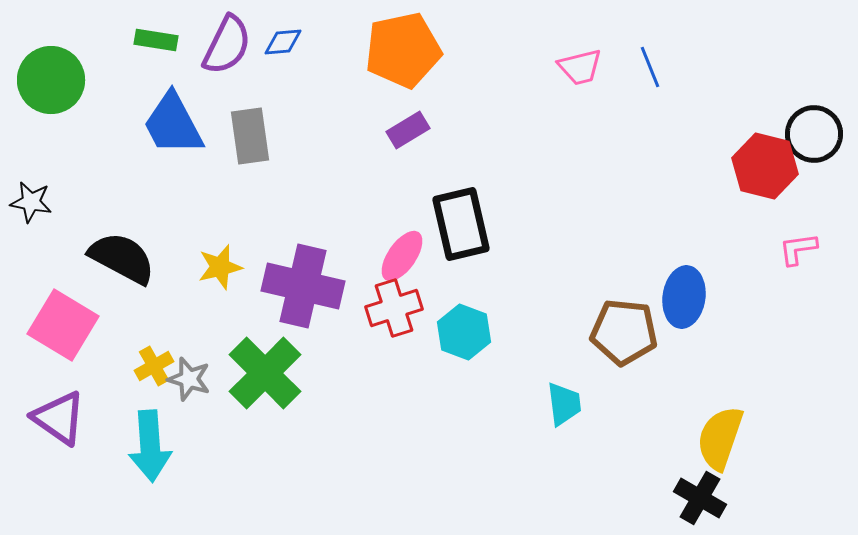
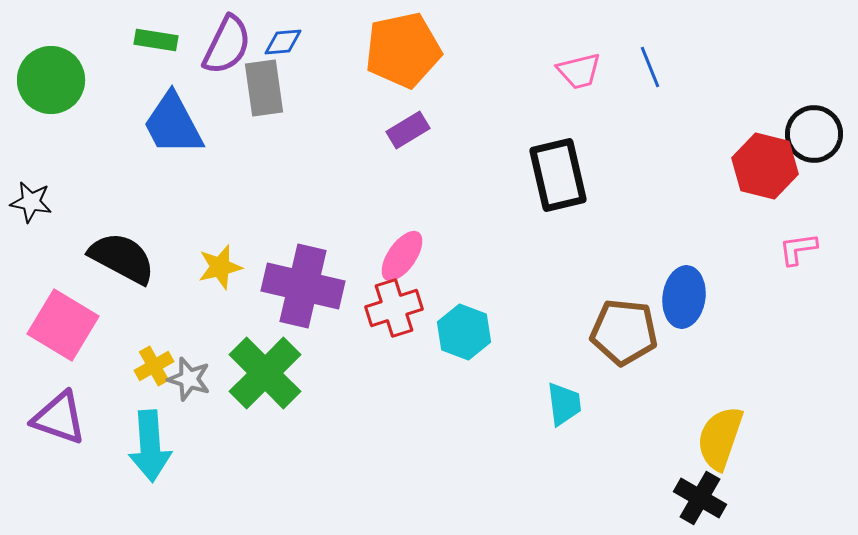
pink trapezoid: moved 1 px left, 4 px down
gray rectangle: moved 14 px right, 48 px up
black rectangle: moved 97 px right, 49 px up
purple triangle: rotated 16 degrees counterclockwise
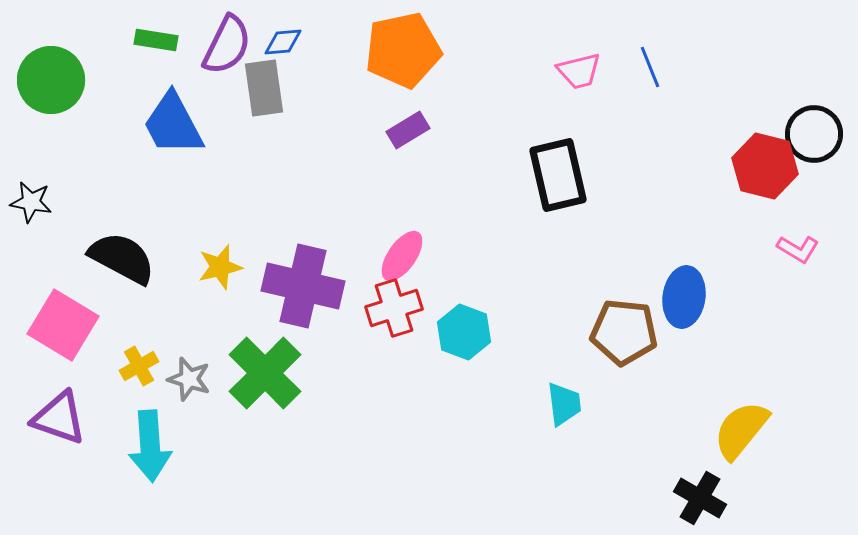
pink L-shape: rotated 141 degrees counterclockwise
yellow cross: moved 15 px left
yellow semicircle: moved 21 px right, 8 px up; rotated 20 degrees clockwise
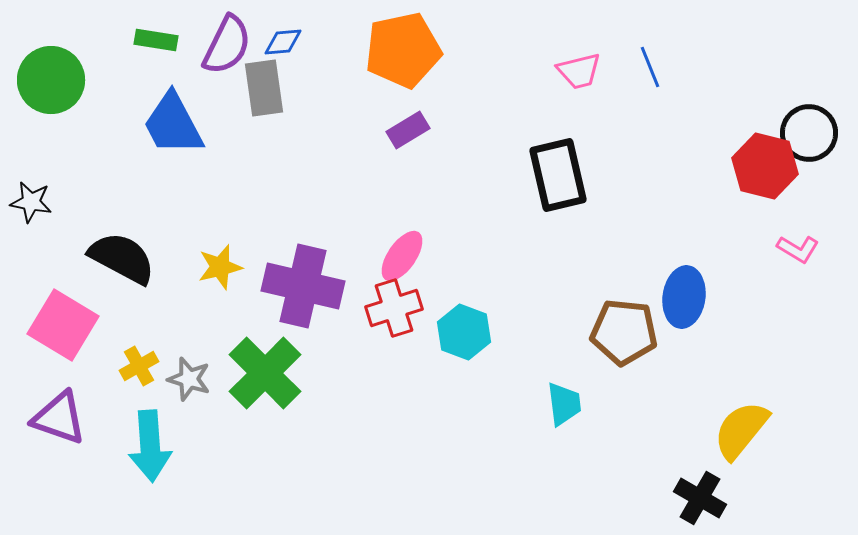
black circle: moved 5 px left, 1 px up
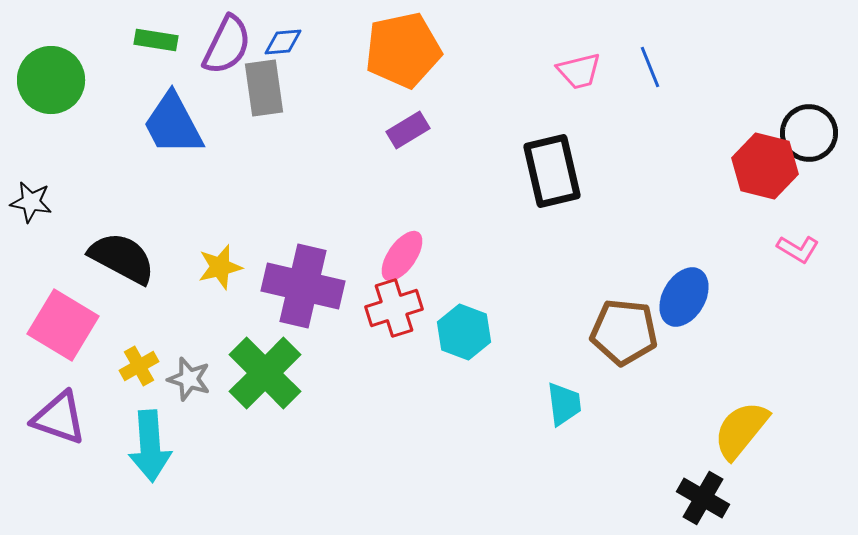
black rectangle: moved 6 px left, 4 px up
blue ellipse: rotated 22 degrees clockwise
black cross: moved 3 px right
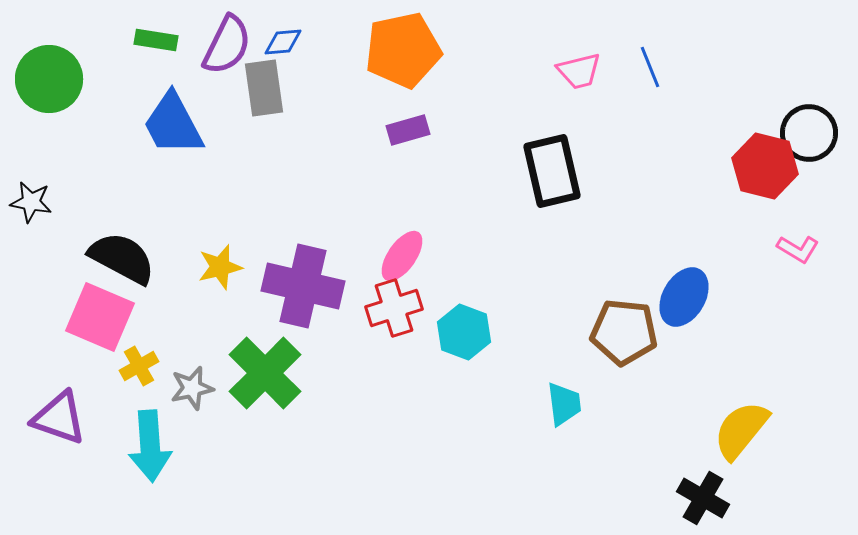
green circle: moved 2 px left, 1 px up
purple rectangle: rotated 15 degrees clockwise
pink square: moved 37 px right, 8 px up; rotated 8 degrees counterclockwise
gray star: moved 3 px right, 9 px down; rotated 30 degrees counterclockwise
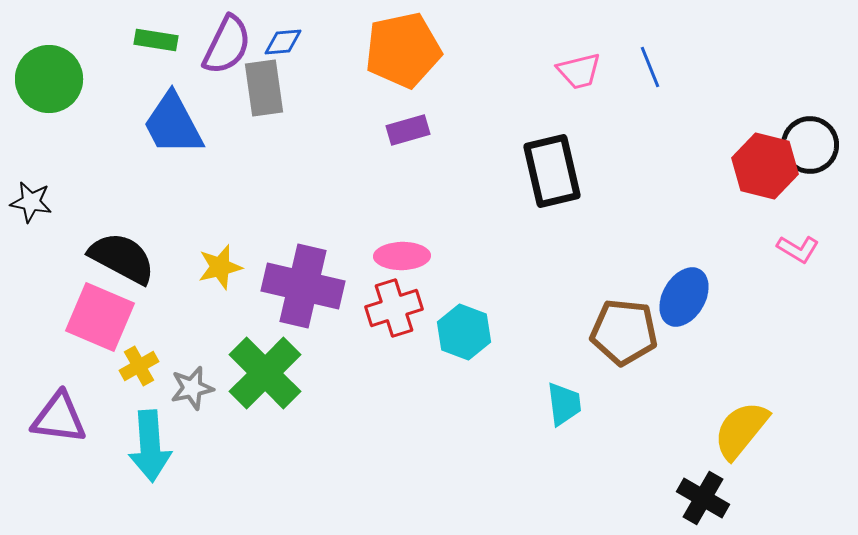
black circle: moved 1 px right, 12 px down
pink ellipse: rotated 54 degrees clockwise
purple triangle: rotated 12 degrees counterclockwise
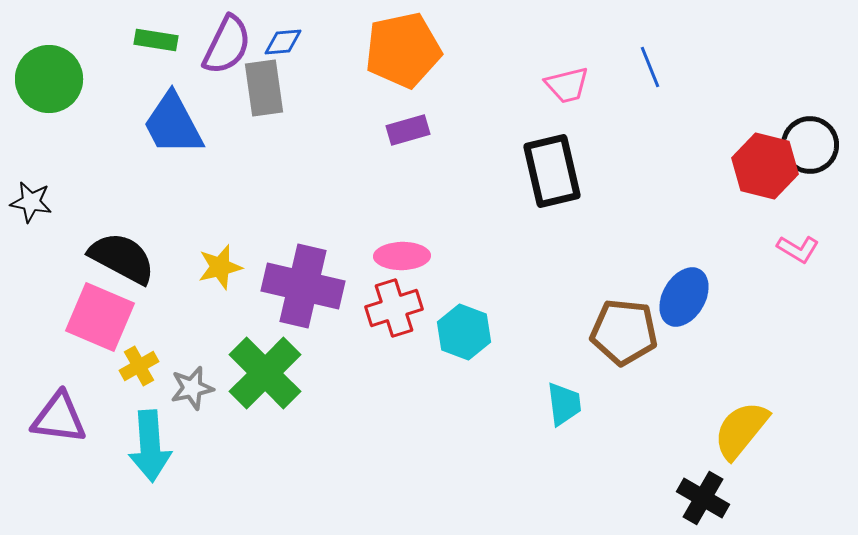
pink trapezoid: moved 12 px left, 14 px down
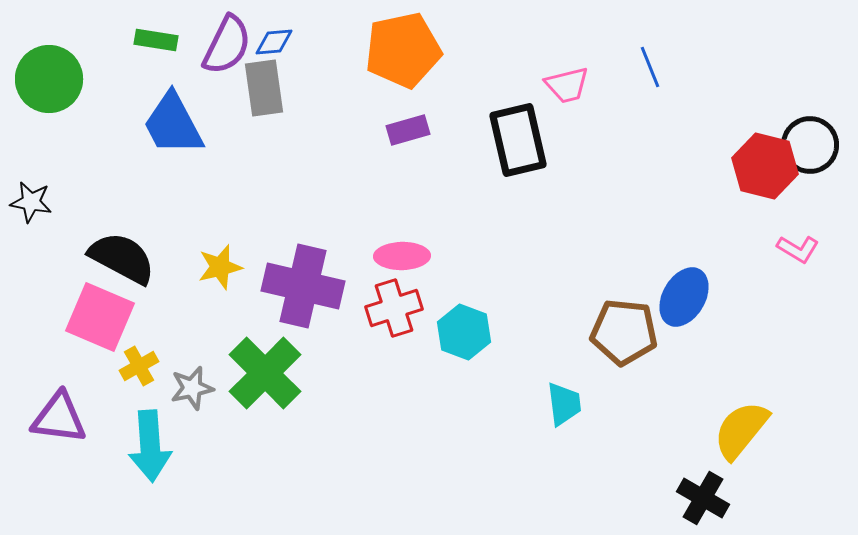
blue diamond: moved 9 px left
black rectangle: moved 34 px left, 31 px up
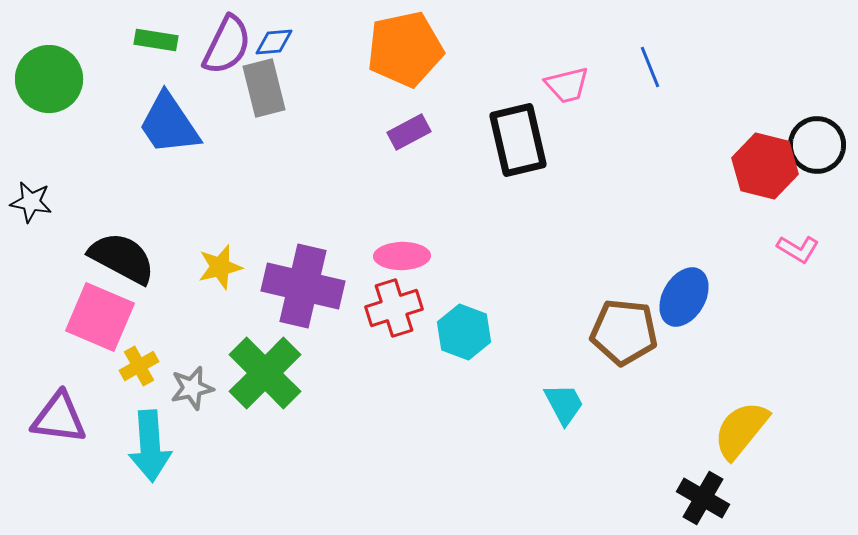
orange pentagon: moved 2 px right, 1 px up
gray rectangle: rotated 6 degrees counterclockwise
blue trapezoid: moved 4 px left; rotated 6 degrees counterclockwise
purple rectangle: moved 1 px right, 2 px down; rotated 12 degrees counterclockwise
black circle: moved 7 px right
cyan trapezoid: rotated 21 degrees counterclockwise
